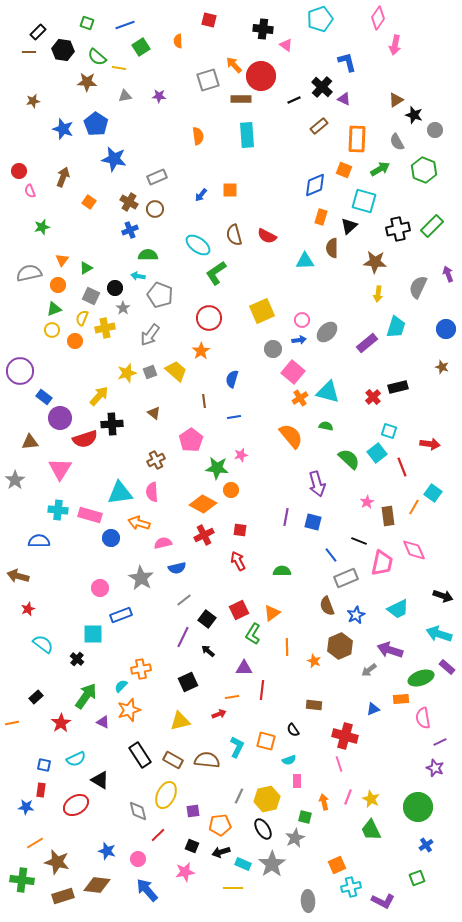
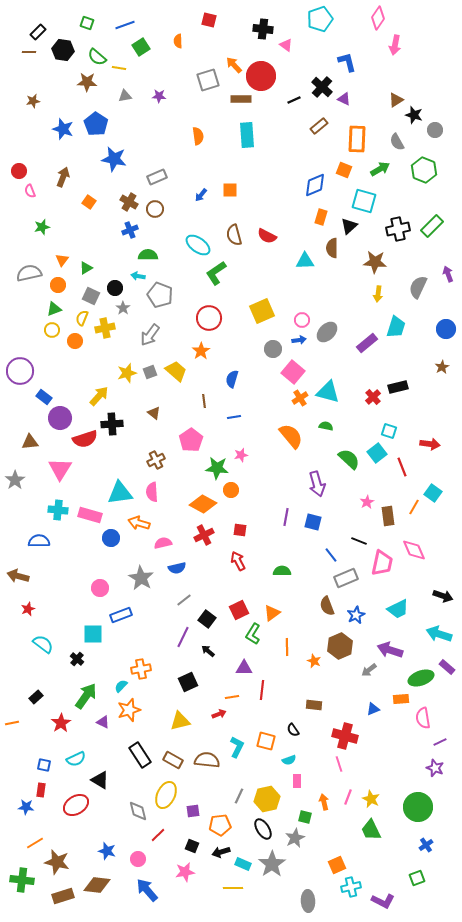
brown star at (442, 367): rotated 24 degrees clockwise
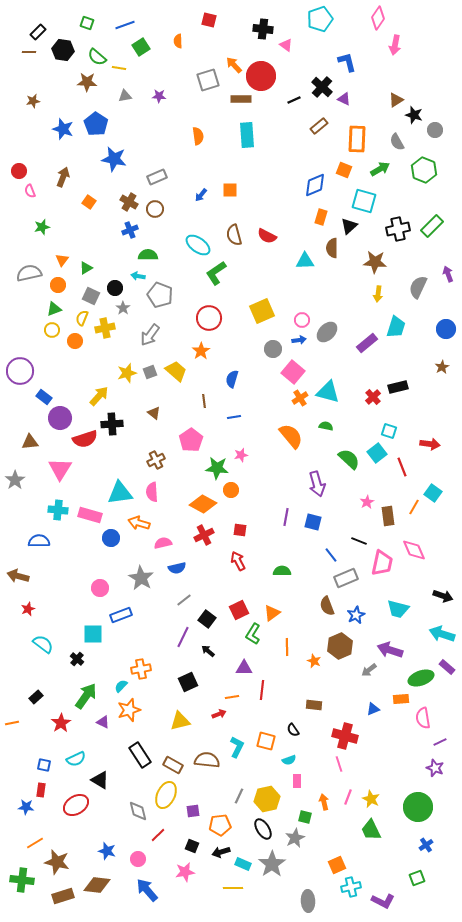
cyan trapezoid at (398, 609): rotated 40 degrees clockwise
cyan arrow at (439, 634): moved 3 px right
brown rectangle at (173, 760): moved 5 px down
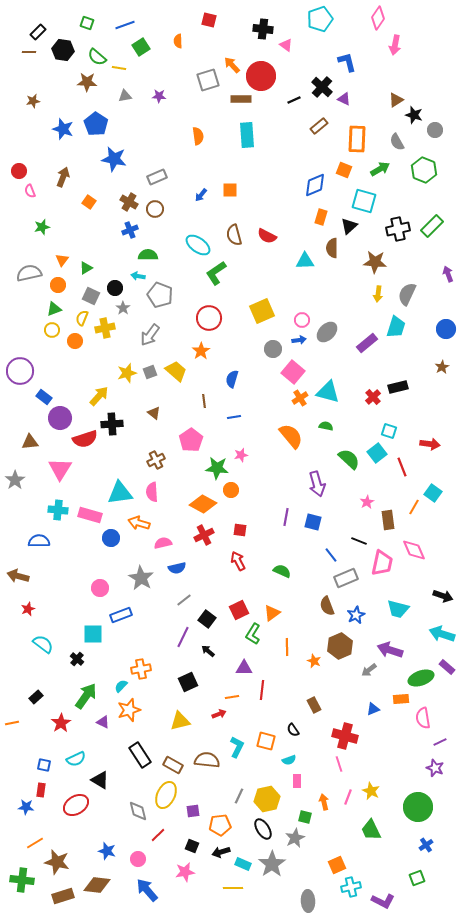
orange arrow at (234, 65): moved 2 px left
gray semicircle at (418, 287): moved 11 px left, 7 px down
brown rectangle at (388, 516): moved 4 px down
green semicircle at (282, 571): rotated 24 degrees clockwise
brown rectangle at (314, 705): rotated 56 degrees clockwise
yellow star at (371, 799): moved 8 px up
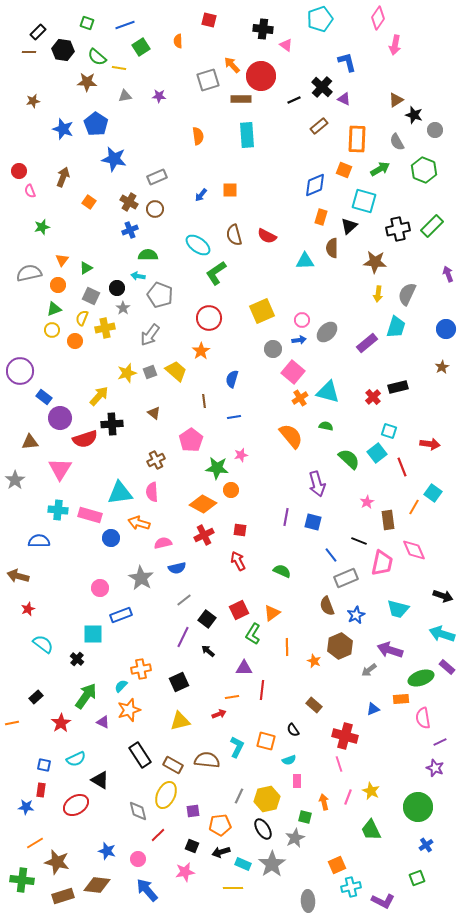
black circle at (115, 288): moved 2 px right
black square at (188, 682): moved 9 px left
brown rectangle at (314, 705): rotated 21 degrees counterclockwise
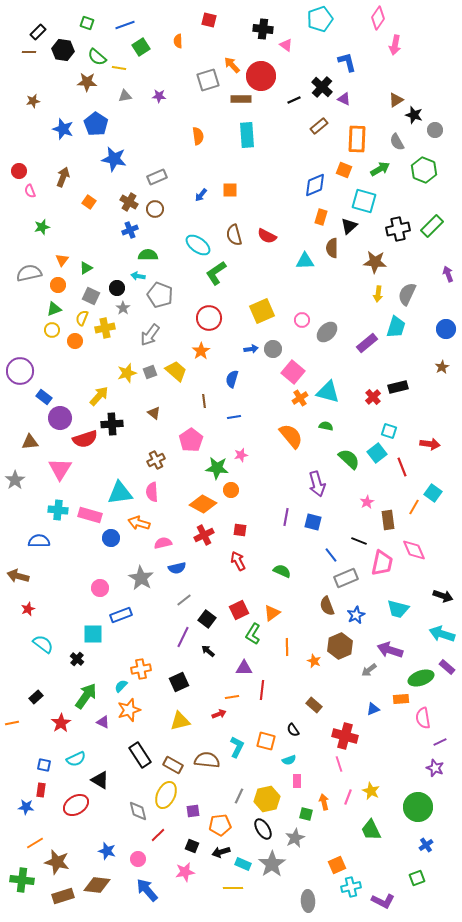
blue arrow at (299, 340): moved 48 px left, 9 px down
green square at (305, 817): moved 1 px right, 3 px up
